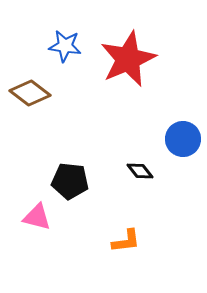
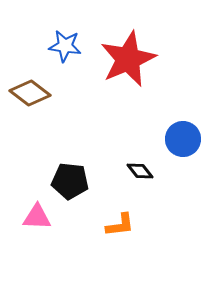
pink triangle: rotated 12 degrees counterclockwise
orange L-shape: moved 6 px left, 16 px up
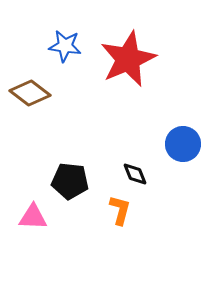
blue circle: moved 5 px down
black diamond: moved 5 px left, 3 px down; rotated 16 degrees clockwise
pink triangle: moved 4 px left
orange L-shape: moved 15 px up; rotated 68 degrees counterclockwise
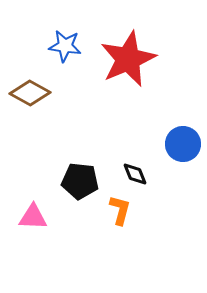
brown diamond: rotated 9 degrees counterclockwise
black pentagon: moved 10 px right
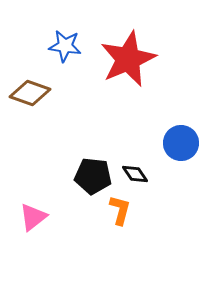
brown diamond: rotated 9 degrees counterclockwise
blue circle: moved 2 px left, 1 px up
black diamond: rotated 12 degrees counterclockwise
black pentagon: moved 13 px right, 5 px up
pink triangle: rotated 40 degrees counterclockwise
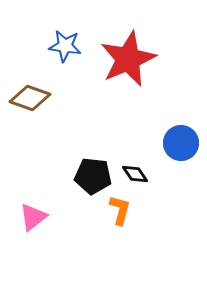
brown diamond: moved 5 px down
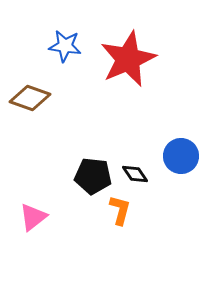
blue circle: moved 13 px down
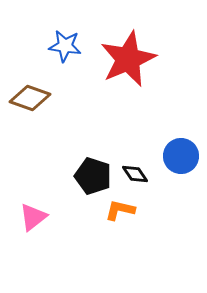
black pentagon: rotated 12 degrees clockwise
orange L-shape: rotated 92 degrees counterclockwise
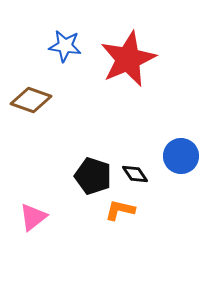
brown diamond: moved 1 px right, 2 px down
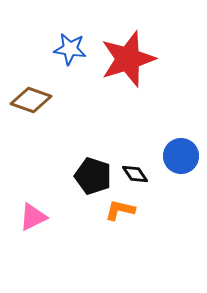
blue star: moved 5 px right, 3 px down
red star: rotated 6 degrees clockwise
pink triangle: rotated 12 degrees clockwise
